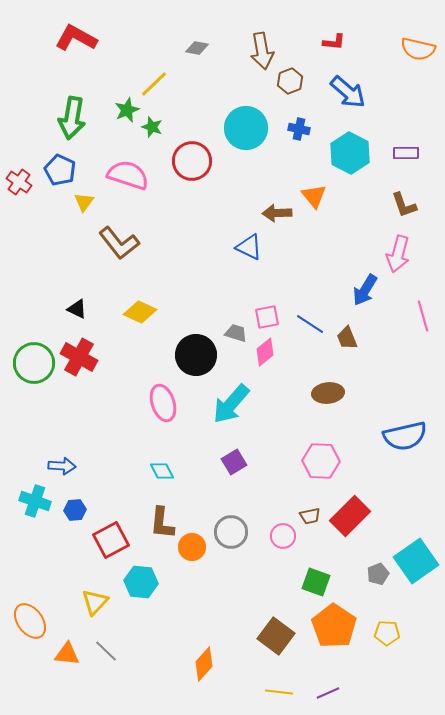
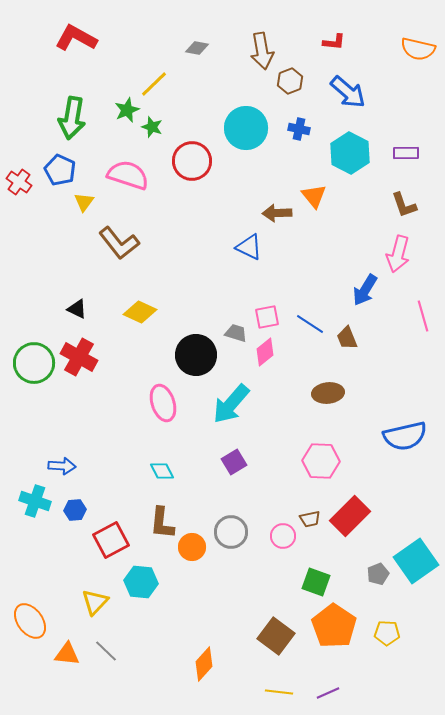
brown trapezoid at (310, 516): moved 3 px down
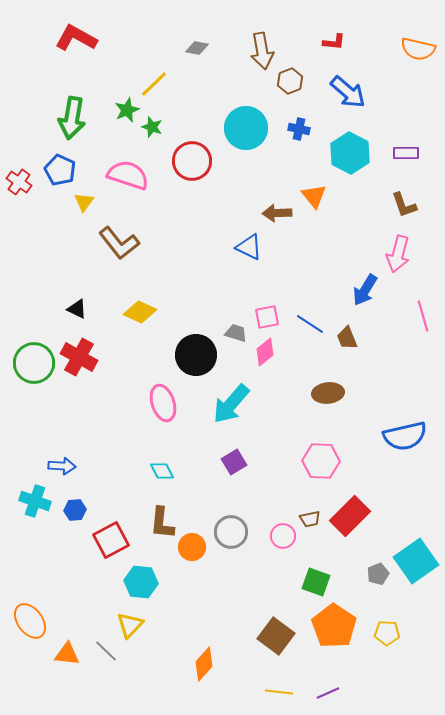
yellow triangle at (95, 602): moved 35 px right, 23 px down
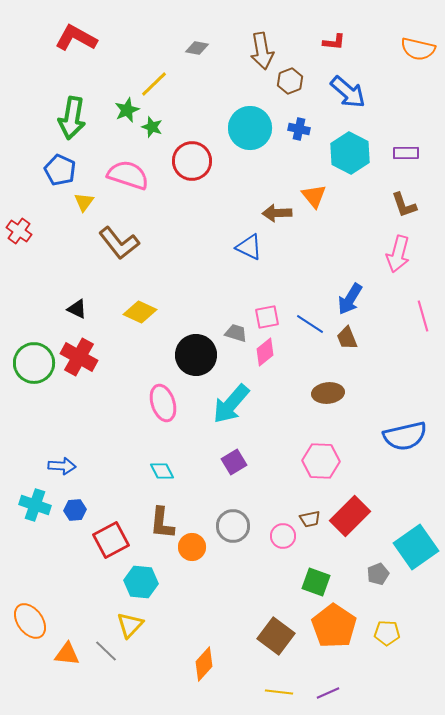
cyan circle at (246, 128): moved 4 px right
red cross at (19, 182): moved 49 px down
blue arrow at (365, 290): moved 15 px left, 9 px down
cyan cross at (35, 501): moved 4 px down
gray circle at (231, 532): moved 2 px right, 6 px up
cyan square at (416, 561): moved 14 px up
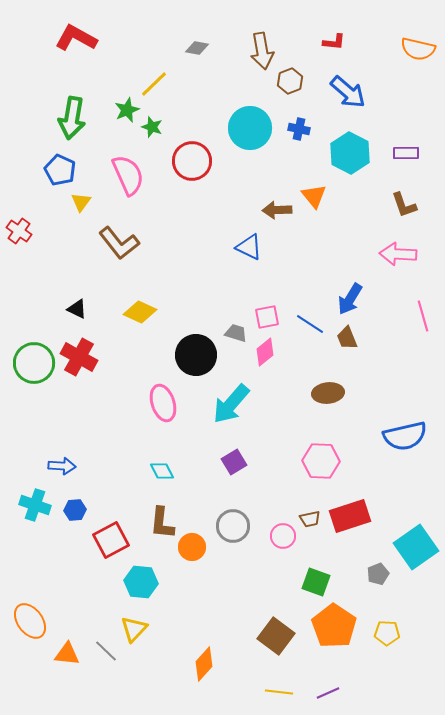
pink semicircle at (128, 175): rotated 48 degrees clockwise
yellow triangle at (84, 202): moved 3 px left
brown arrow at (277, 213): moved 3 px up
pink arrow at (398, 254): rotated 78 degrees clockwise
red rectangle at (350, 516): rotated 27 degrees clockwise
yellow triangle at (130, 625): moved 4 px right, 4 px down
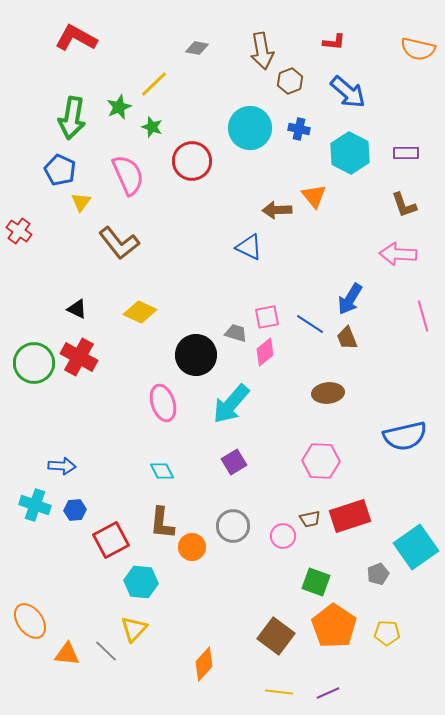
green star at (127, 110): moved 8 px left, 3 px up
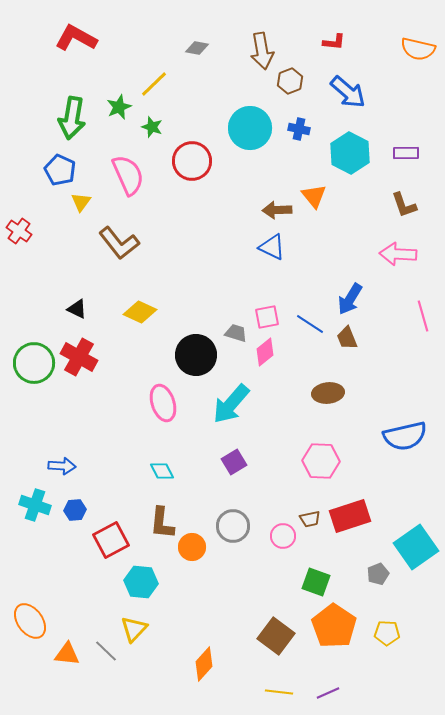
blue triangle at (249, 247): moved 23 px right
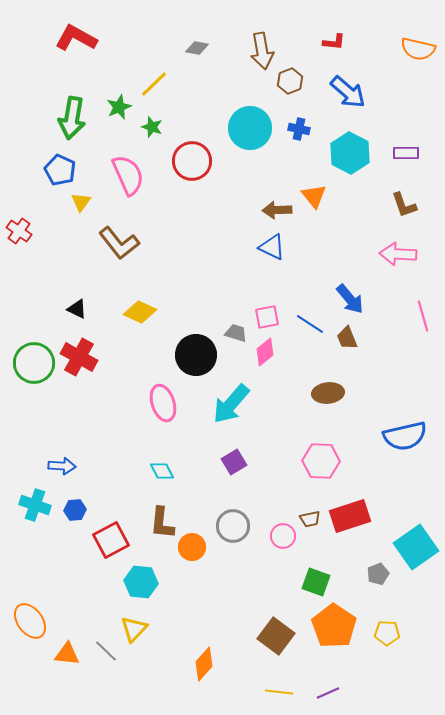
blue arrow at (350, 299): rotated 72 degrees counterclockwise
